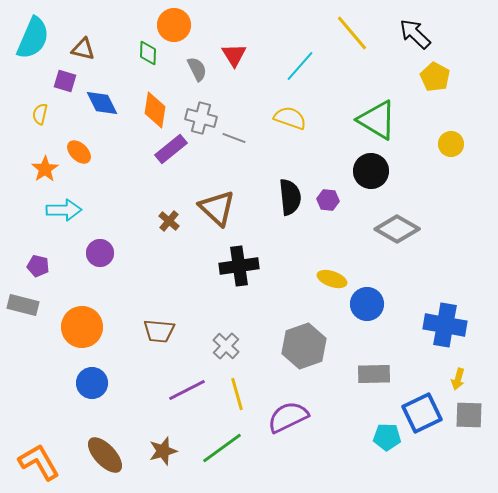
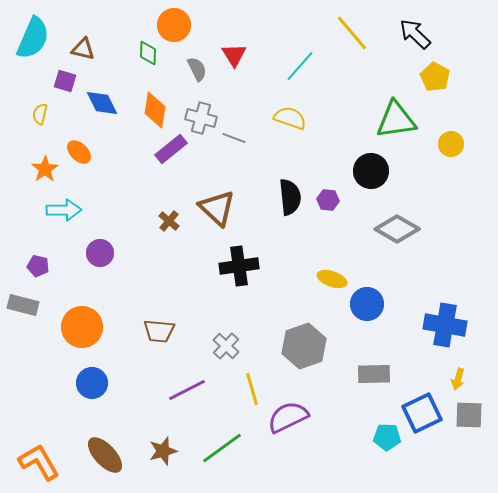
green triangle at (377, 120): moved 19 px right; rotated 39 degrees counterclockwise
yellow line at (237, 394): moved 15 px right, 5 px up
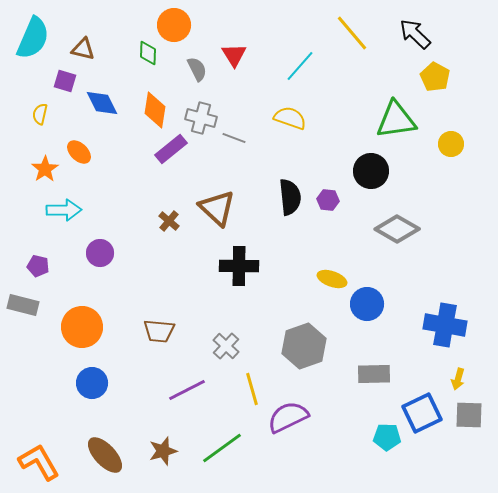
black cross at (239, 266): rotated 9 degrees clockwise
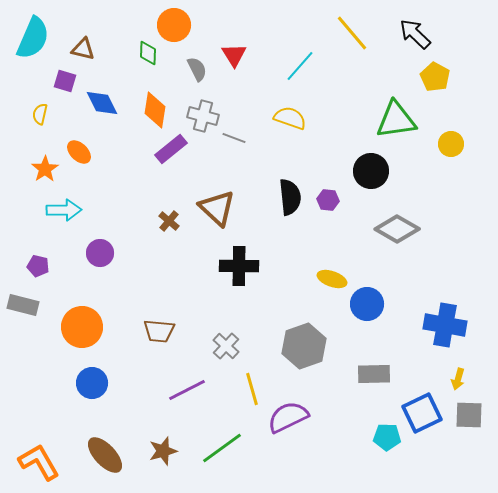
gray cross at (201, 118): moved 2 px right, 2 px up
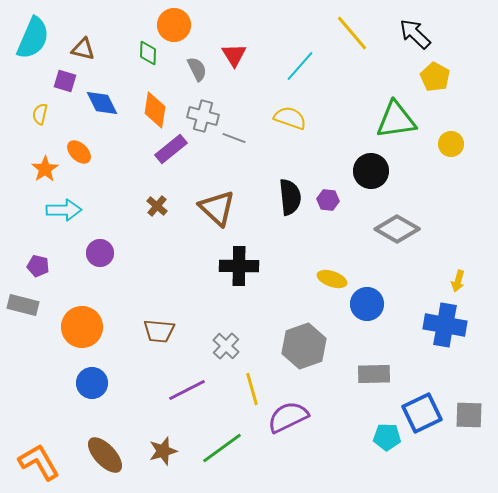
brown cross at (169, 221): moved 12 px left, 15 px up
yellow arrow at (458, 379): moved 98 px up
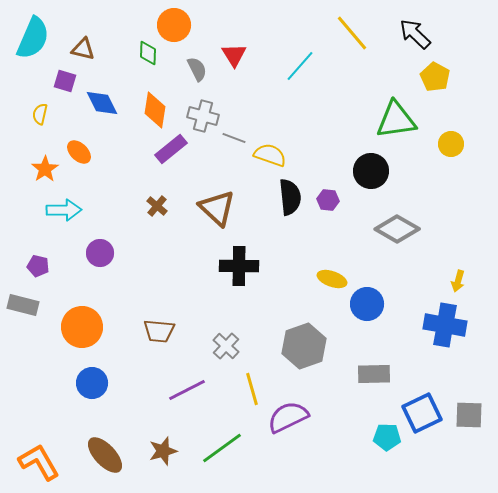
yellow semicircle at (290, 118): moved 20 px left, 37 px down
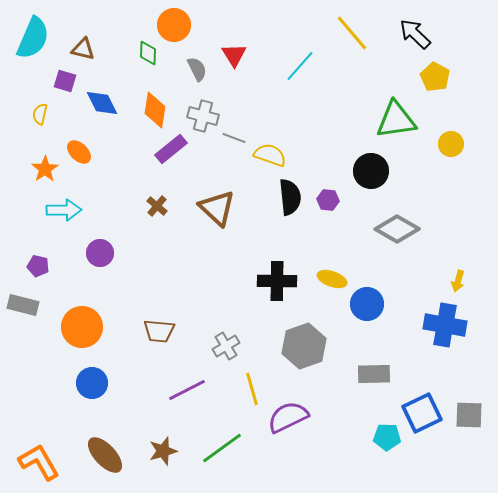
black cross at (239, 266): moved 38 px right, 15 px down
gray cross at (226, 346): rotated 16 degrees clockwise
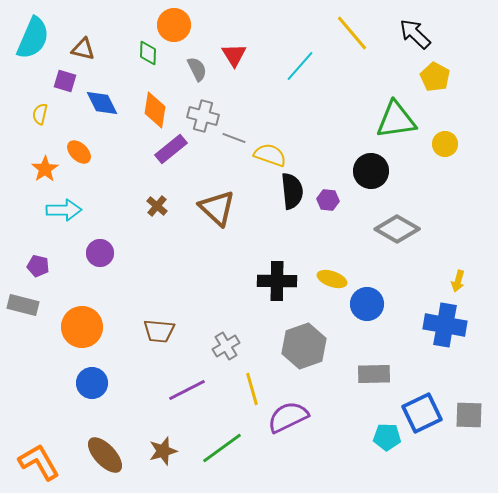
yellow circle at (451, 144): moved 6 px left
black semicircle at (290, 197): moved 2 px right, 6 px up
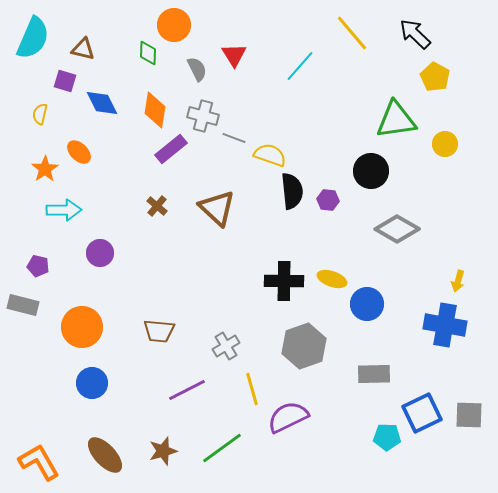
black cross at (277, 281): moved 7 px right
